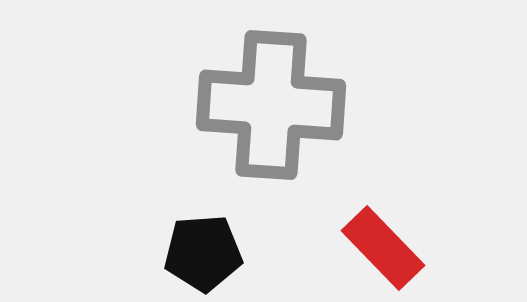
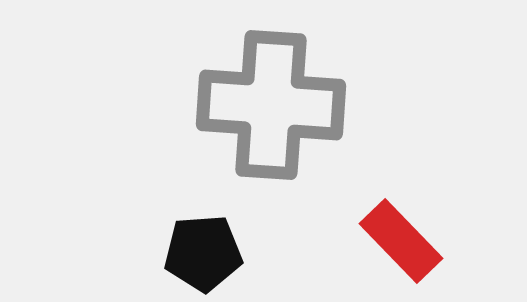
red rectangle: moved 18 px right, 7 px up
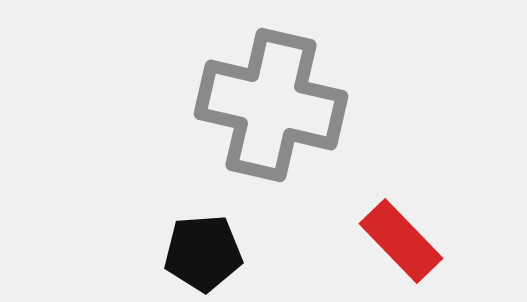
gray cross: rotated 9 degrees clockwise
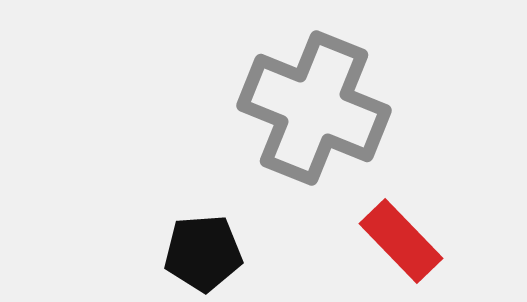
gray cross: moved 43 px right, 3 px down; rotated 9 degrees clockwise
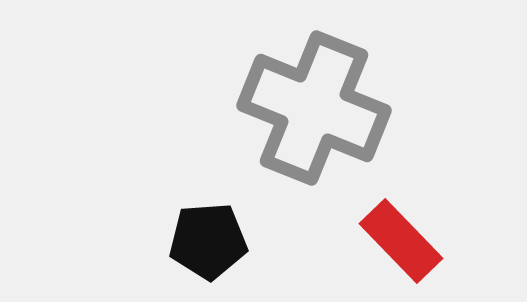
black pentagon: moved 5 px right, 12 px up
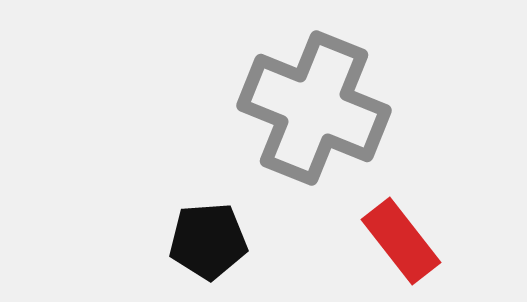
red rectangle: rotated 6 degrees clockwise
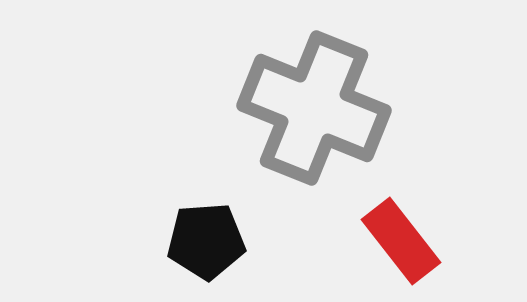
black pentagon: moved 2 px left
